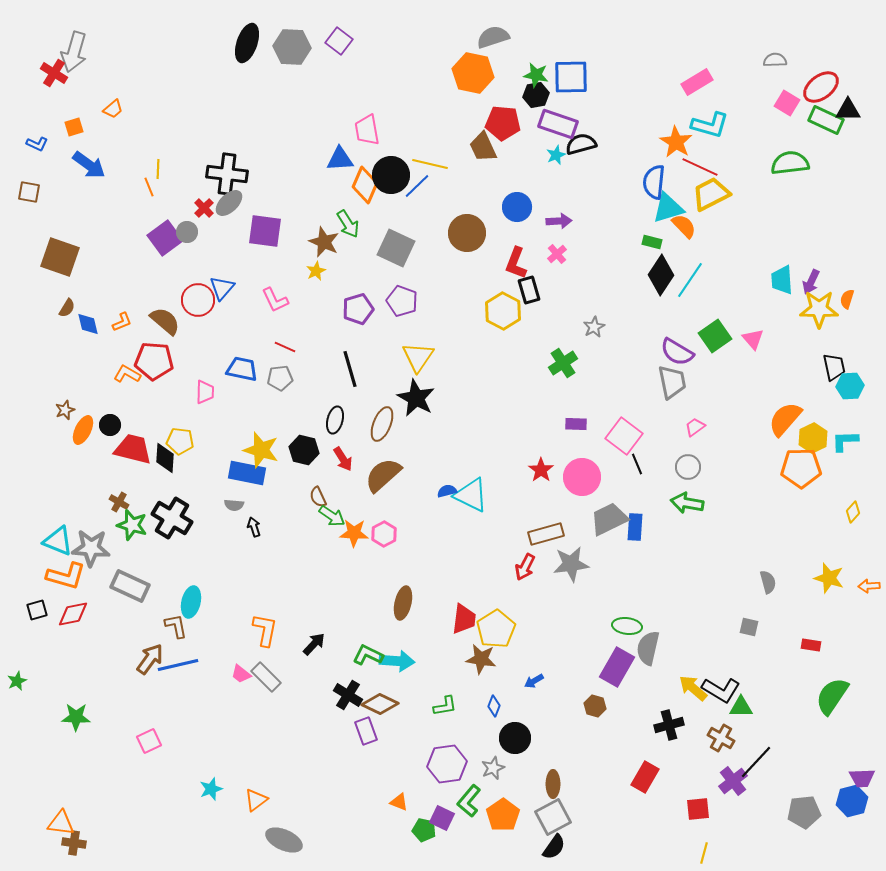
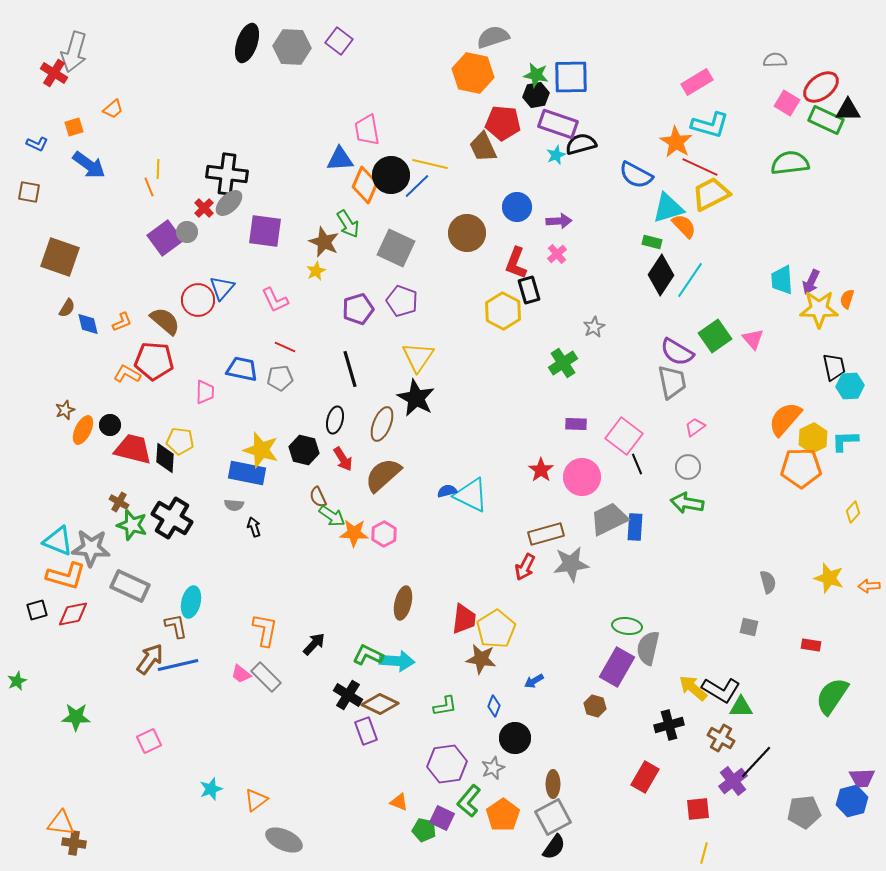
blue semicircle at (654, 182): moved 18 px left, 7 px up; rotated 68 degrees counterclockwise
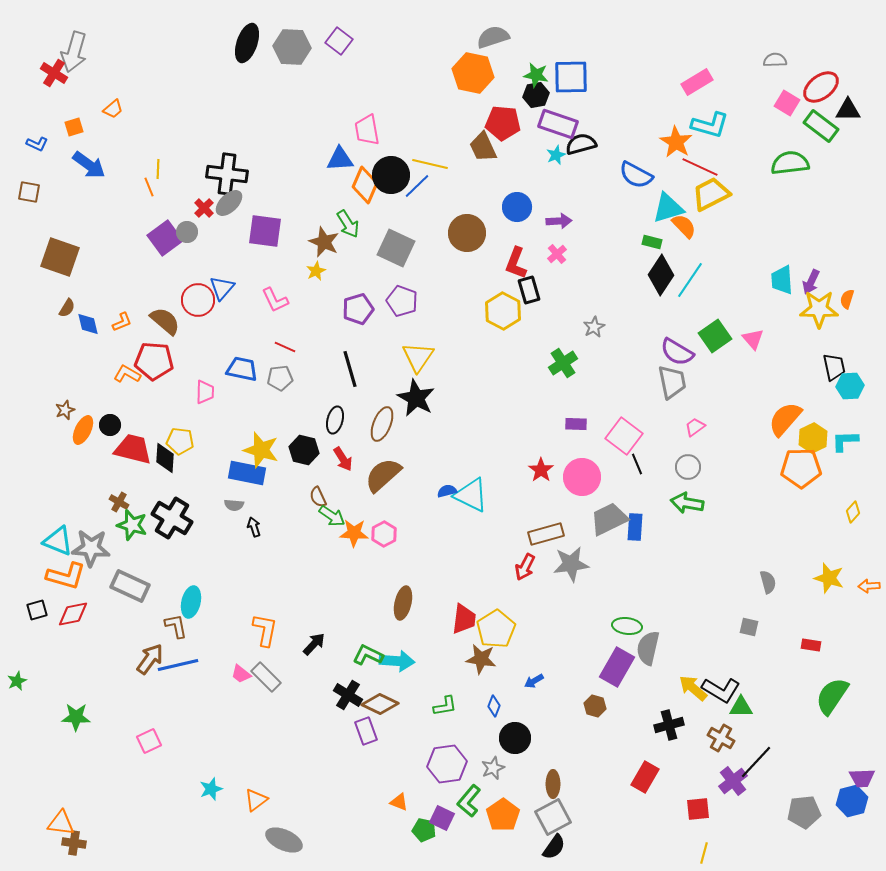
green rectangle at (826, 120): moved 5 px left, 6 px down; rotated 12 degrees clockwise
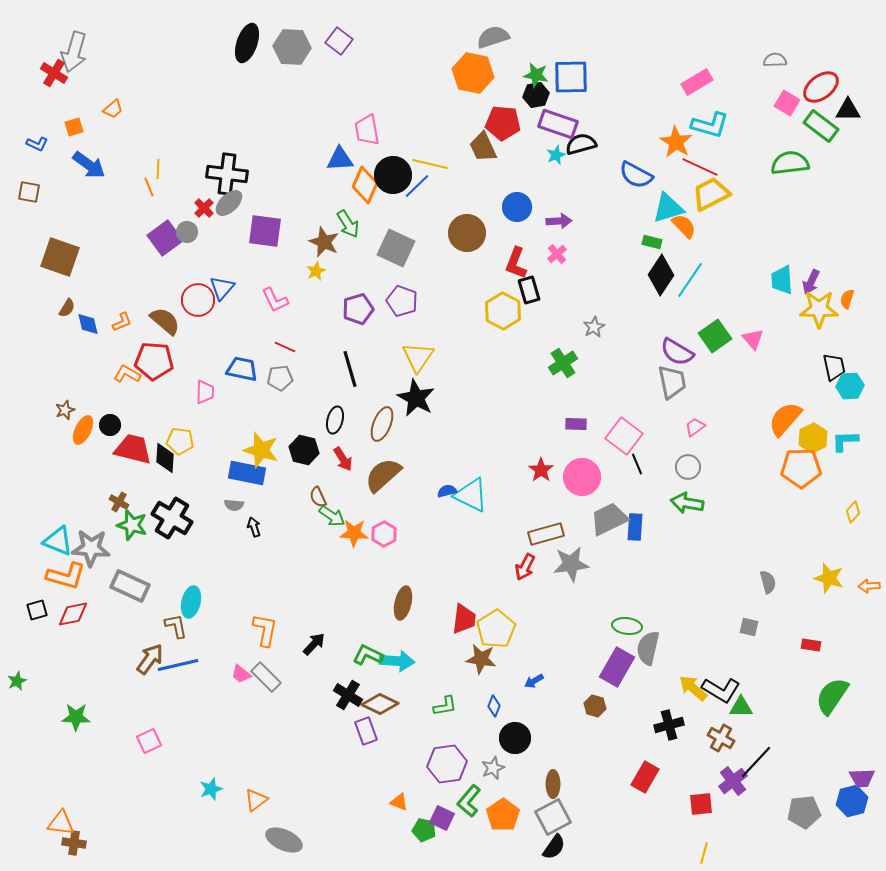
black circle at (391, 175): moved 2 px right
red square at (698, 809): moved 3 px right, 5 px up
